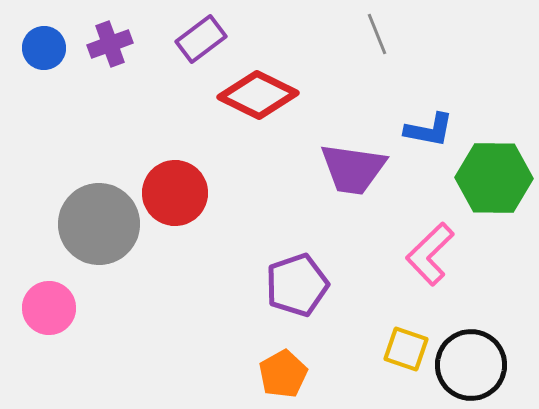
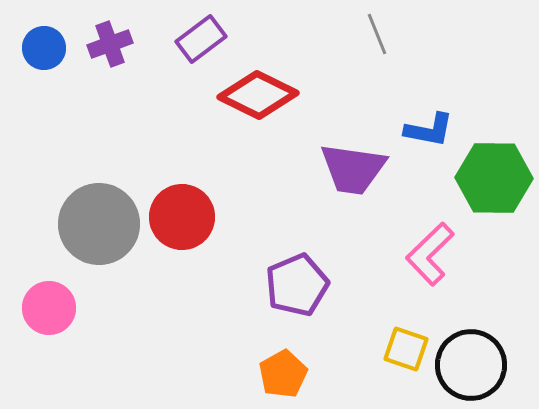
red circle: moved 7 px right, 24 px down
purple pentagon: rotated 4 degrees counterclockwise
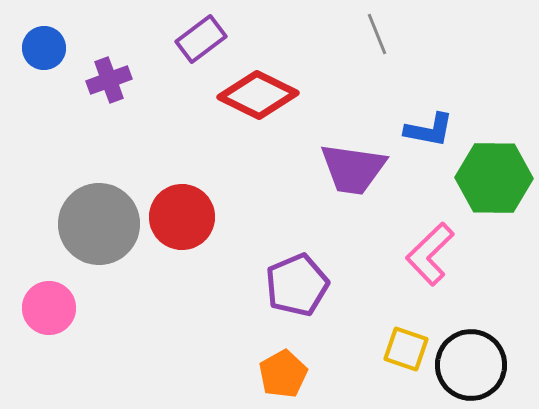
purple cross: moved 1 px left, 36 px down
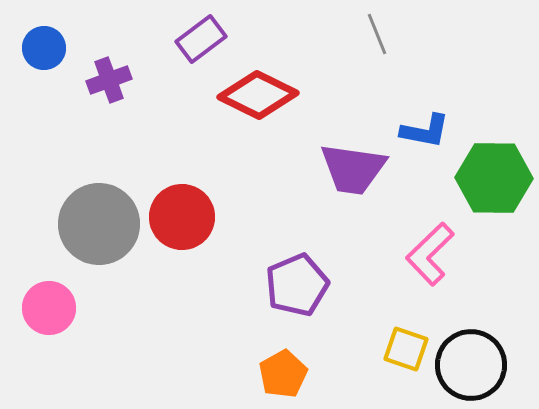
blue L-shape: moved 4 px left, 1 px down
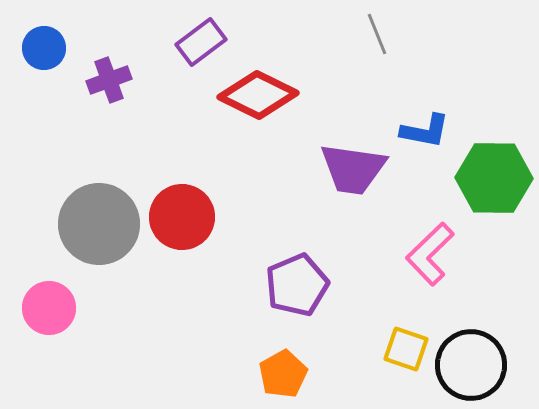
purple rectangle: moved 3 px down
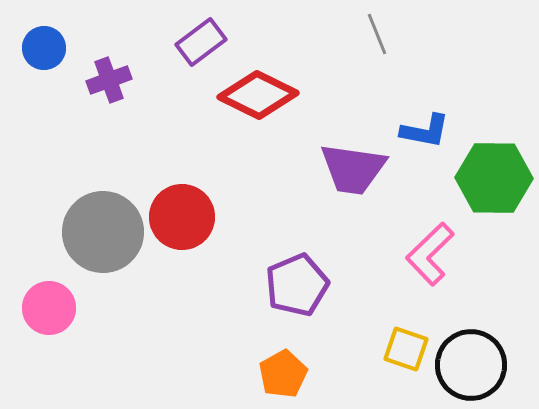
gray circle: moved 4 px right, 8 px down
